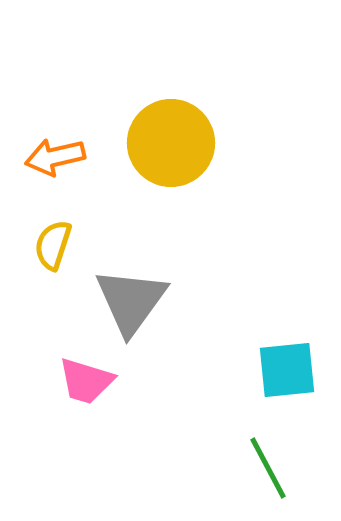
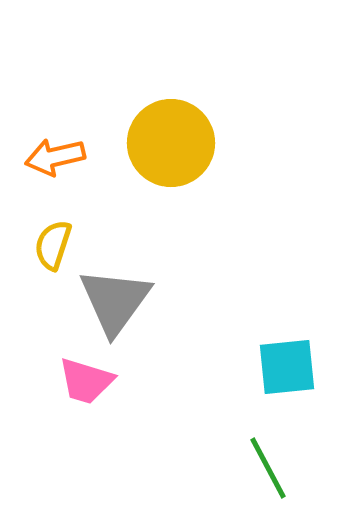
gray triangle: moved 16 px left
cyan square: moved 3 px up
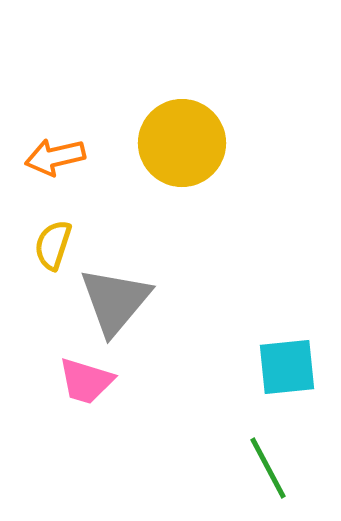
yellow circle: moved 11 px right
gray triangle: rotated 4 degrees clockwise
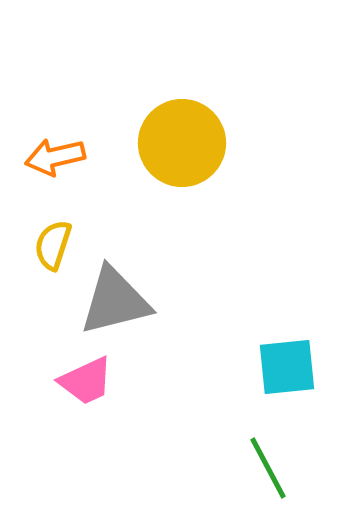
gray triangle: rotated 36 degrees clockwise
pink trapezoid: rotated 42 degrees counterclockwise
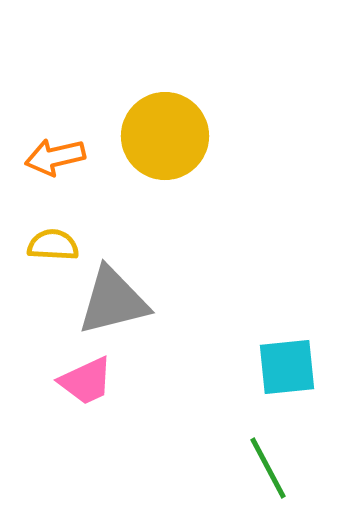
yellow circle: moved 17 px left, 7 px up
yellow semicircle: rotated 75 degrees clockwise
gray triangle: moved 2 px left
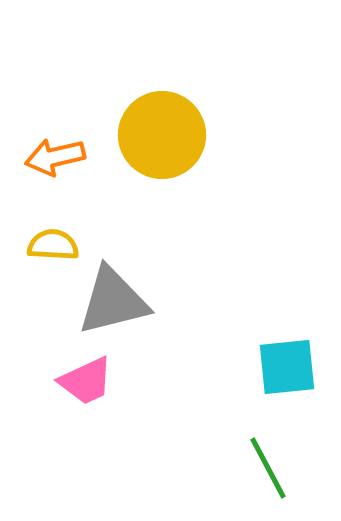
yellow circle: moved 3 px left, 1 px up
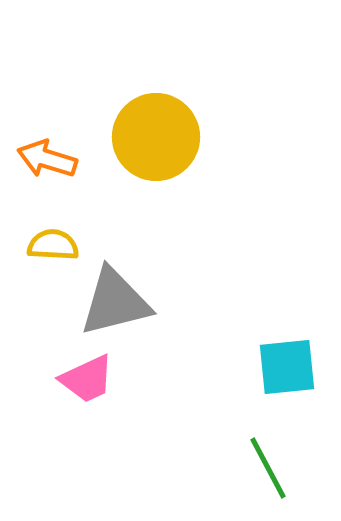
yellow circle: moved 6 px left, 2 px down
orange arrow: moved 8 px left, 2 px down; rotated 30 degrees clockwise
gray triangle: moved 2 px right, 1 px down
pink trapezoid: moved 1 px right, 2 px up
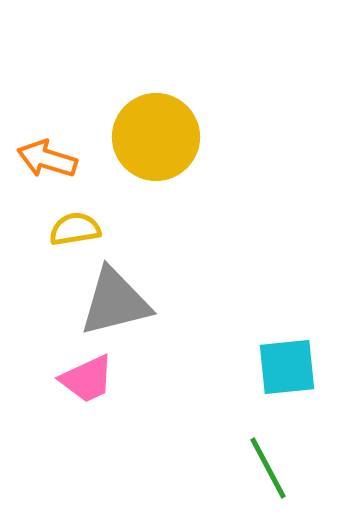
yellow semicircle: moved 22 px right, 16 px up; rotated 12 degrees counterclockwise
